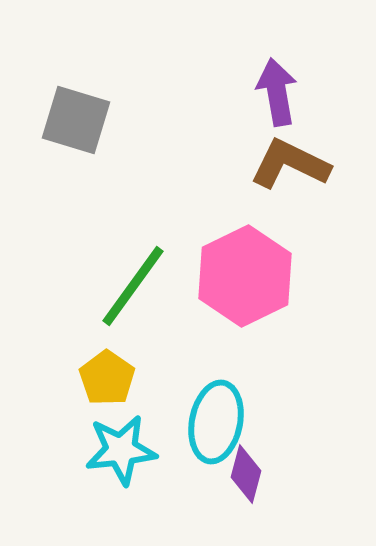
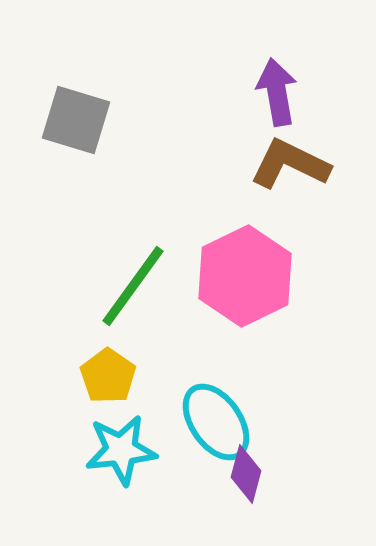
yellow pentagon: moved 1 px right, 2 px up
cyan ellipse: rotated 46 degrees counterclockwise
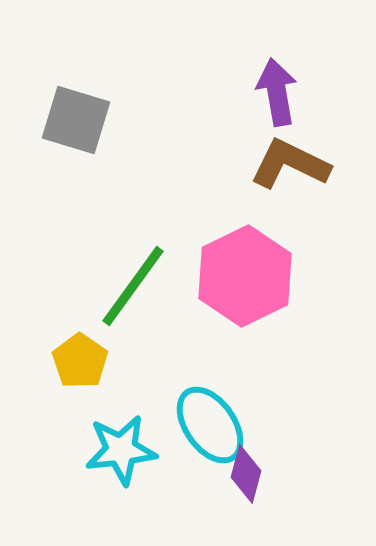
yellow pentagon: moved 28 px left, 15 px up
cyan ellipse: moved 6 px left, 3 px down
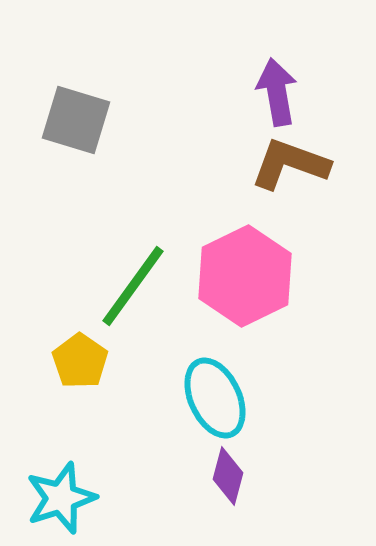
brown L-shape: rotated 6 degrees counterclockwise
cyan ellipse: moved 5 px right, 27 px up; rotated 10 degrees clockwise
cyan star: moved 60 px left, 48 px down; rotated 12 degrees counterclockwise
purple diamond: moved 18 px left, 2 px down
